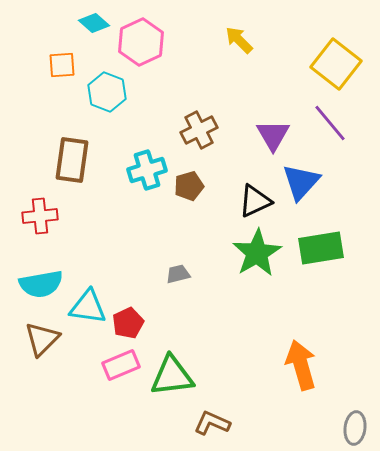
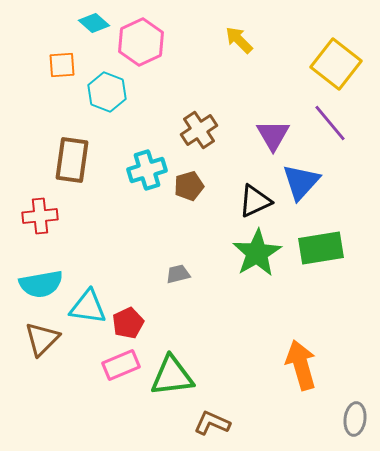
brown cross: rotated 6 degrees counterclockwise
gray ellipse: moved 9 px up
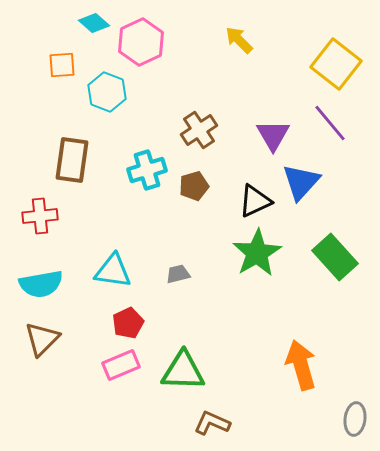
brown pentagon: moved 5 px right
green rectangle: moved 14 px right, 9 px down; rotated 57 degrees clockwise
cyan triangle: moved 25 px right, 36 px up
green triangle: moved 11 px right, 5 px up; rotated 9 degrees clockwise
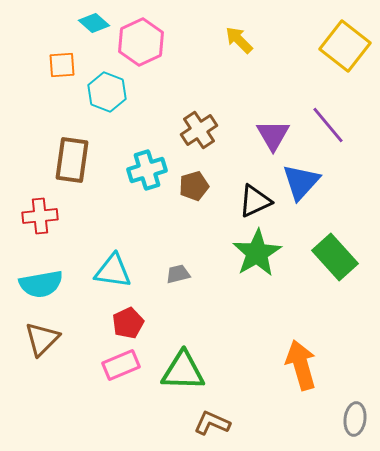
yellow square: moved 9 px right, 18 px up
purple line: moved 2 px left, 2 px down
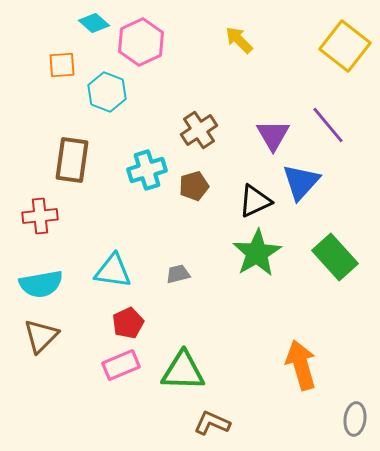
brown triangle: moved 1 px left, 3 px up
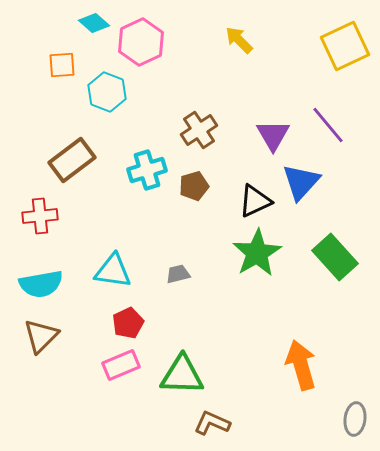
yellow square: rotated 27 degrees clockwise
brown rectangle: rotated 45 degrees clockwise
green triangle: moved 1 px left, 4 px down
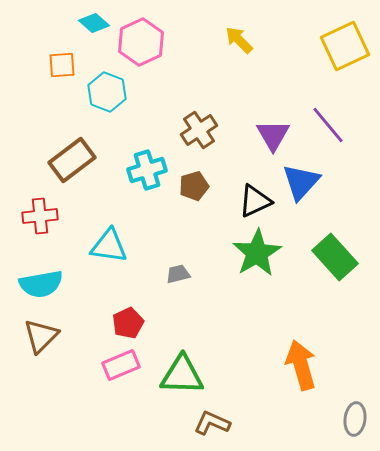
cyan triangle: moved 4 px left, 25 px up
